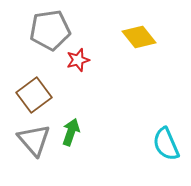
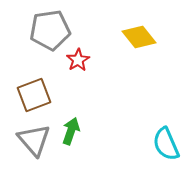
red star: rotated 15 degrees counterclockwise
brown square: rotated 16 degrees clockwise
green arrow: moved 1 px up
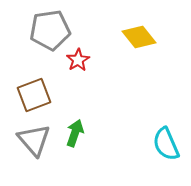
green arrow: moved 4 px right, 2 px down
